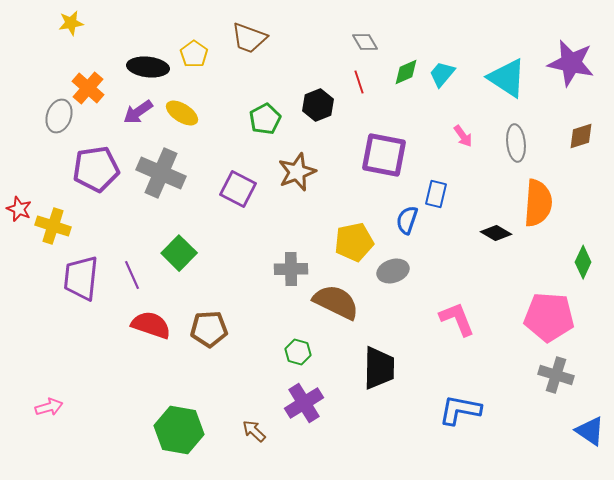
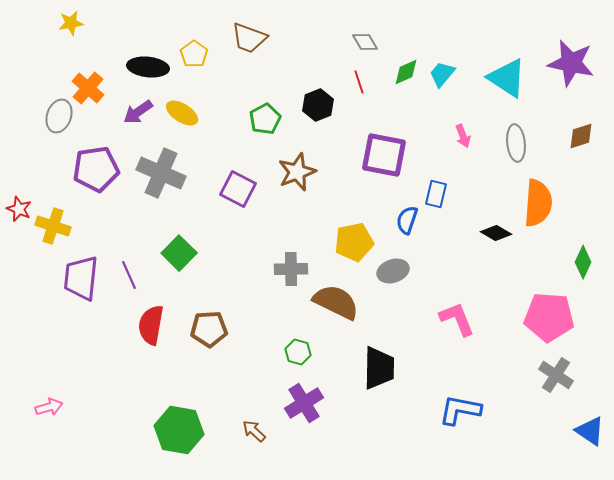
pink arrow at (463, 136): rotated 15 degrees clockwise
purple line at (132, 275): moved 3 px left
red semicircle at (151, 325): rotated 99 degrees counterclockwise
gray cross at (556, 375): rotated 16 degrees clockwise
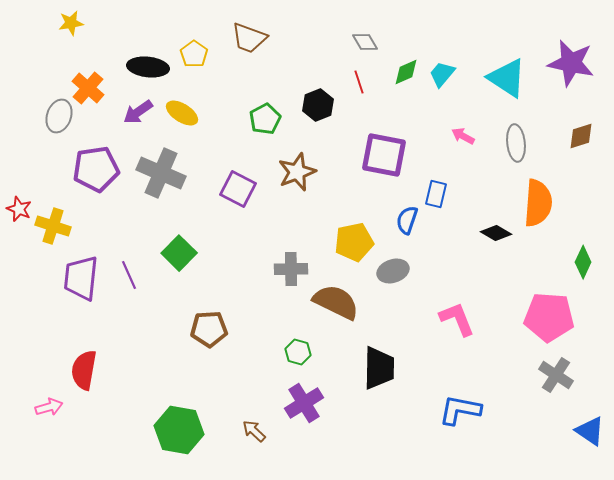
pink arrow at (463, 136): rotated 140 degrees clockwise
red semicircle at (151, 325): moved 67 px left, 45 px down
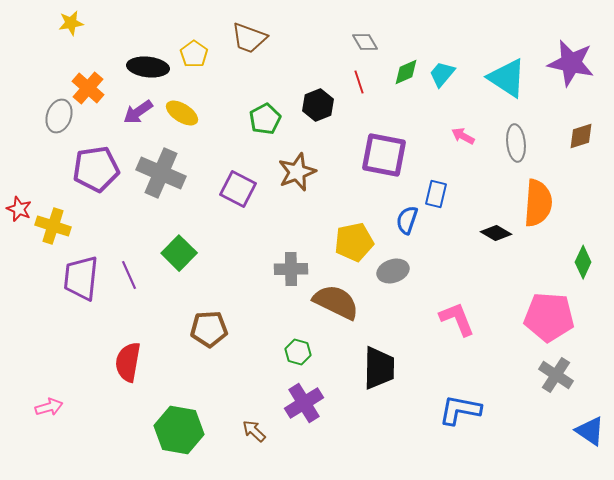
red semicircle at (84, 370): moved 44 px right, 8 px up
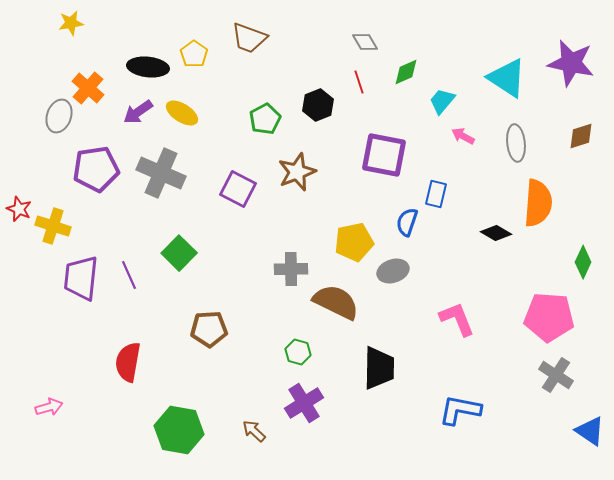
cyan trapezoid at (442, 74): moved 27 px down
blue semicircle at (407, 220): moved 2 px down
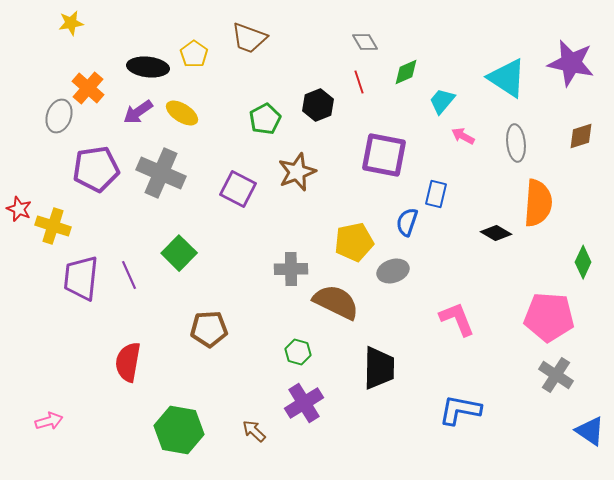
pink arrow at (49, 407): moved 14 px down
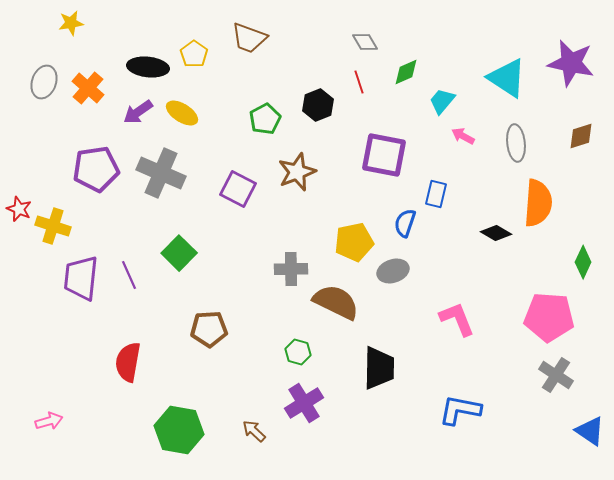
gray ellipse at (59, 116): moved 15 px left, 34 px up
blue semicircle at (407, 222): moved 2 px left, 1 px down
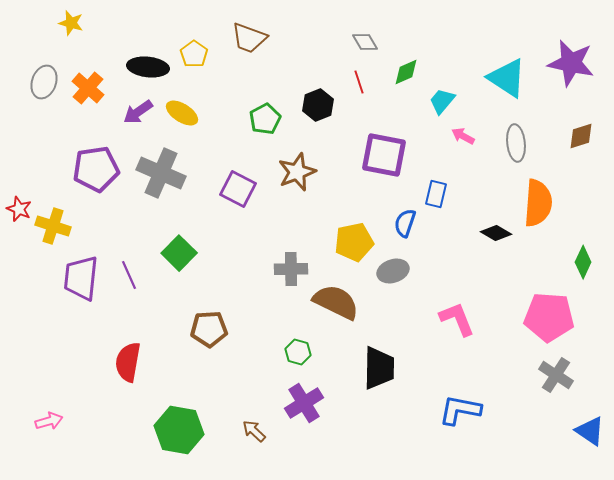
yellow star at (71, 23): rotated 25 degrees clockwise
